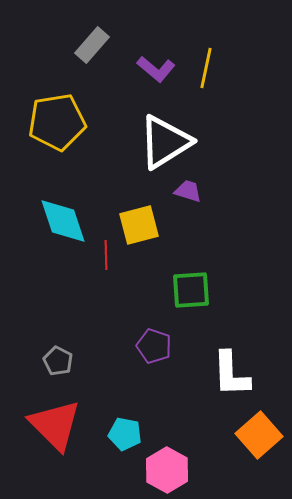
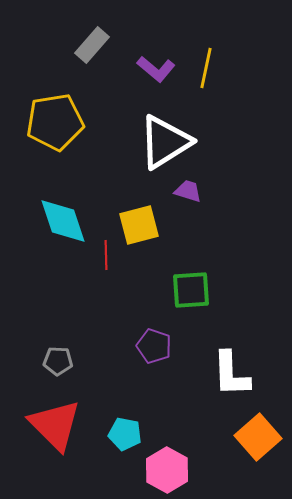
yellow pentagon: moved 2 px left
gray pentagon: rotated 24 degrees counterclockwise
orange square: moved 1 px left, 2 px down
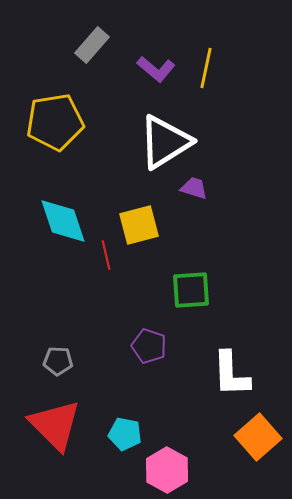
purple trapezoid: moved 6 px right, 3 px up
red line: rotated 12 degrees counterclockwise
purple pentagon: moved 5 px left
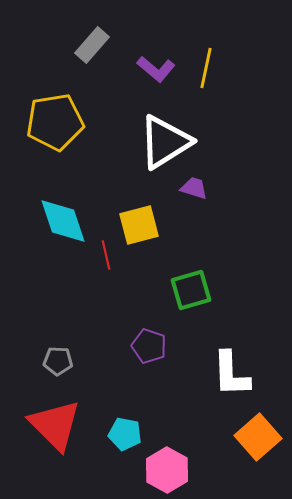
green square: rotated 12 degrees counterclockwise
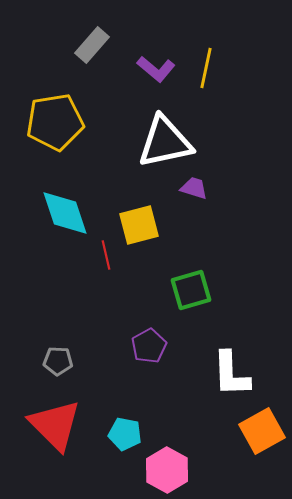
white triangle: rotated 20 degrees clockwise
cyan diamond: moved 2 px right, 8 px up
purple pentagon: rotated 24 degrees clockwise
orange square: moved 4 px right, 6 px up; rotated 12 degrees clockwise
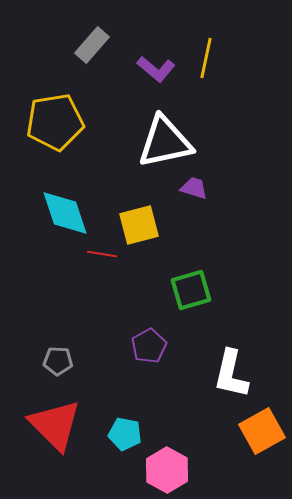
yellow line: moved 10 px up
red line: moved 4 px left, 1 px up; rotated 68 degrees counterclockwise
white L-shape: rotated 15 degrees clockwise
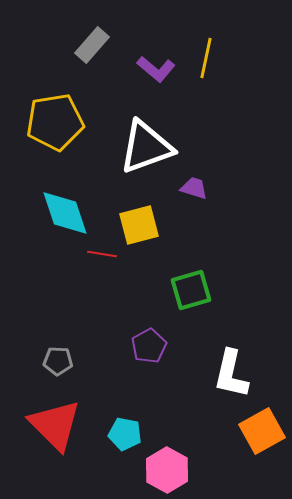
white triangle: moved 19 px left, 5 px down; rotated 8 degrees counterclockwise
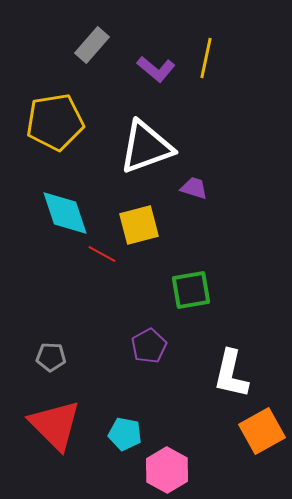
red line: rotated 20 degrees clockwise
green square: rotated 6 degrees clockwise
gray pentagon: moved 7 px left, 4 px up
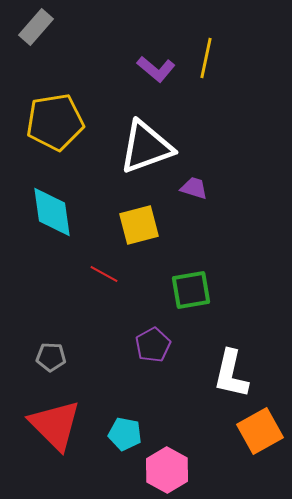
gray rectangle: moved 56 px left, 18 px up
cyan diamond: moved 13 px left, 1 px up; rotated 10 degrees clockwise
red line: moved 2 px right, 20 px down
purple pentagon: moved 4 px right, 1 px up
orange square: moved 2 px left
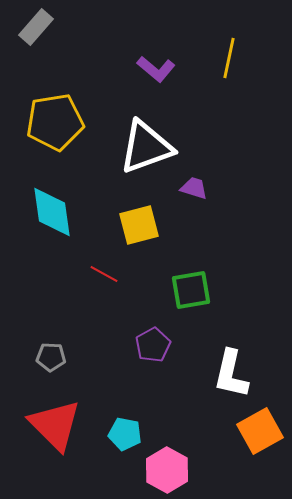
yellow line: moved 23 px right
